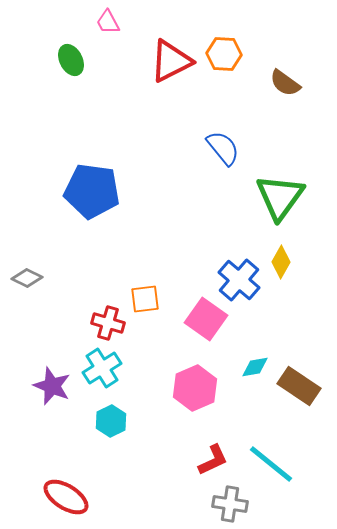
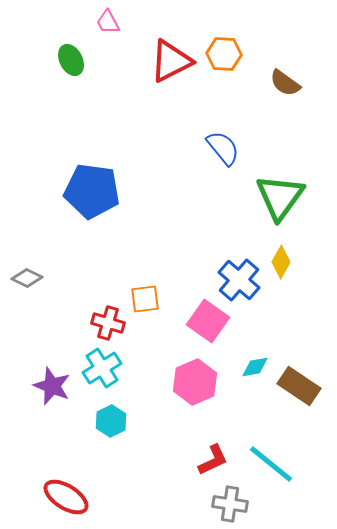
pink square: moved 2 px right, 2 px down
pink hexagon: moved 6 px up
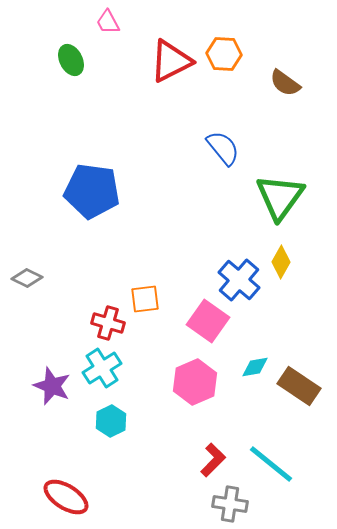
red L-shape: rotated 20 degrees counterclockwise
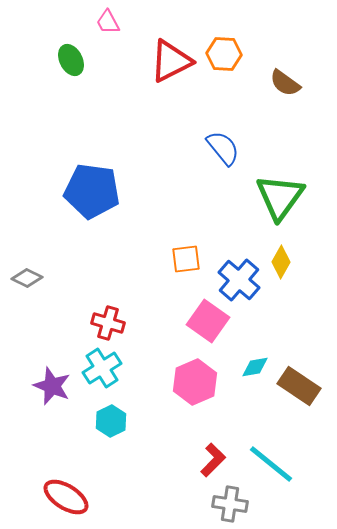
orange square: moved 41 px right, 40 px up
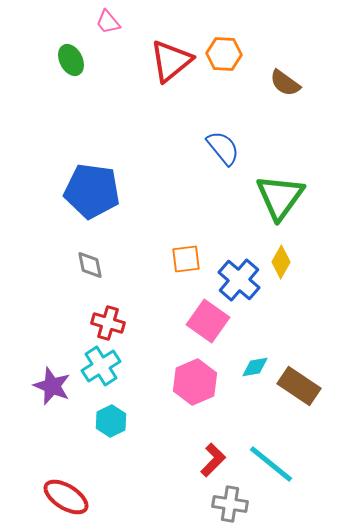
pink trapezoid: rotated 12 degrees counterclockwise
red triangle: rotated 12 degrees counterclockwise
gray diamond: moved 63 px right, 13 px up; rotated 52 degrees clockwise
cyan cross: moved 1 px left, 2 px up
